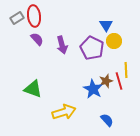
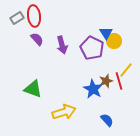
blue triangle: moved 8 px down
yellow line: rotated 42 degrees clockwise
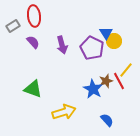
gray rectangle: moved 4 px left, 8 px down
purple semicircle: moved 4 px left, 3 px down
red line: rotated 12 degrees counterclockwise
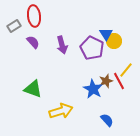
gray rectangle: moved 1 px right
blue triangle: moved 1 px down
yellow arrow: moved 3 px left, 1 px up
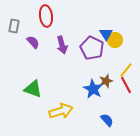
red ellipse: moved 12 px right
gray rectangle: rotated 48 degrees counterclockwise
yellow circle: moved 1 px right, 1 px up
red line: moved 7 px right, 4 px down
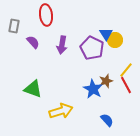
red ellipse: moved 1 px up
purple arrow: rotated 24 degrees clockwise
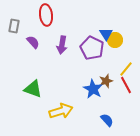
yellow line: moved 1 px up
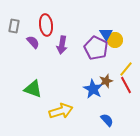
red ellipse: moved 10 px down
purple pentagon: moved 4 px right
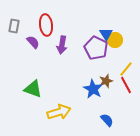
yellow arrow: moved 2 px left, 1 px down
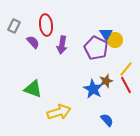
gray rectangle: rotated 16 degrees clockwise
